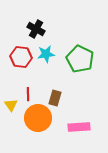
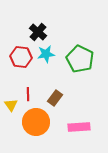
black cross: moved 2 px right, 3 px down; rotated 12 degrees clockwise
brown rectangle: rotated 21 degrees clockwise
orange circle: moved 2 px left, 4 px down
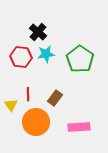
green pentagon: rotated 8 degrees clockwise
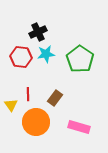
black cross: rotated 24 degrees clockwise
pink rectangle: rotated 20 degrees clockwise
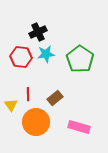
brown rectangle: rotated 14 degrees clockwise
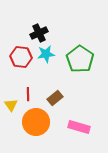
black cross: moved 1 px right, 1 px down
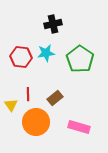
black cross: moved 14 px right, 9 px up; rotated 12 degrees clockwise
cyan star: moved 1 px up
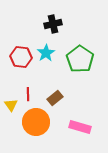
cyan star: rotated 24 degrees counterclockwise
pink rectangle: moved 1 px right
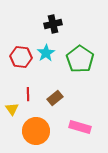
yellow triangle: moved 1 px right, 4 px down
orange circle: moved 9 px down
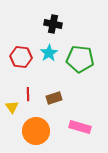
black cross: rotated 24 degrees clockwise
cyan star: moved 3 px right
green pentagon: rotated 28 degrees counterclockwise
brown rectangle: moved 1 px left; rotated 21 degrees clockwise
yellow triangle: moved 2 px up
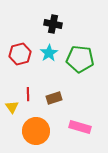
red hexagon: moved 1 px left, 3 px up; rotated 20 degrees counterclockwise
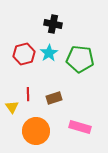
red hexagon: moved 4 px right
